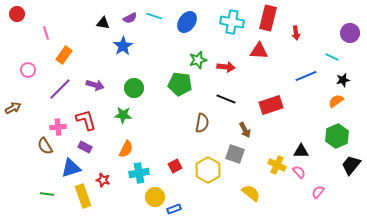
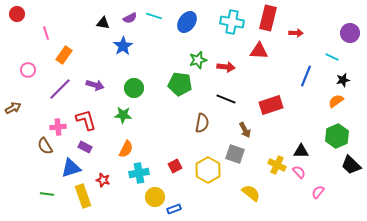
red arrow at (296, 33): rotated 80 degrees counterclockwise
blue line at (306, 76): rotated 45 degrees counterclockwise
black trapezoid at (351, 165): rotated 85 degrees counterclockwise
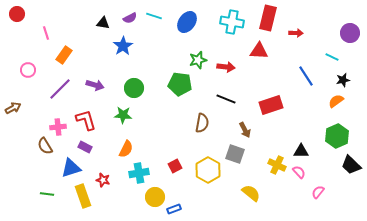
blue line at (306, 76): rotated 55 degrees counterclockwise
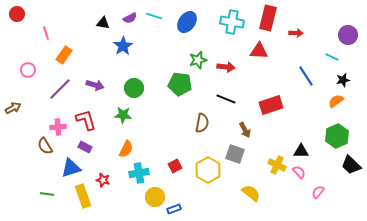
purple circle at (350, 33): moved 2 px left, 2 px down
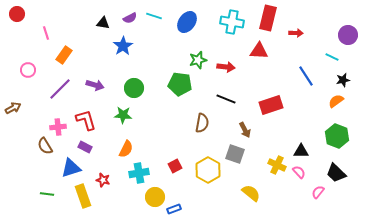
green hexagon at (337, 136): rotated 15 degrees counterclockwise
black trapezoid at (351, 165): moved 15 px left, 8 px down
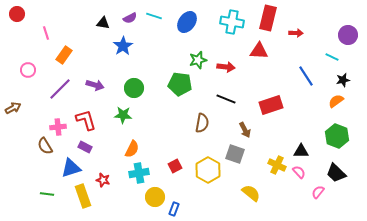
orange semicircle at (126, 149): moved 6 px right
blue rectangle at (174, 209): rotated 48 degrees counterclockwise
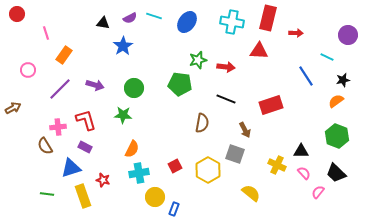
cyan line at (332, 57): moved 5 px left
pink semicircle at (299, 172): moved 5 px right, 1 px down
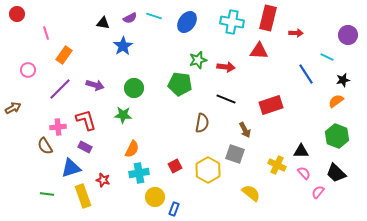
blue line at (306, 76): moved 2 px up
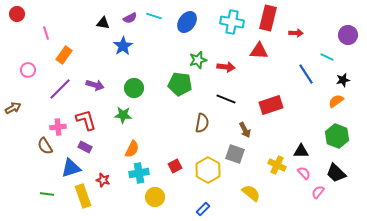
blue rectangle at (174, 209): moved 29 px right; rotated 24 degrees clockwise
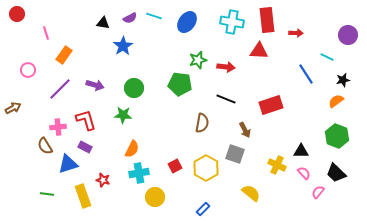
red rectangle at (268, 18): moved 1 px left, 2 px down; rotated 20 degrees counterclockwise
blue triangle at (71, 168): moved 3 px left, 4 px up
yellow hexagon at (208, 170): moved 2 px left, 2 px up
